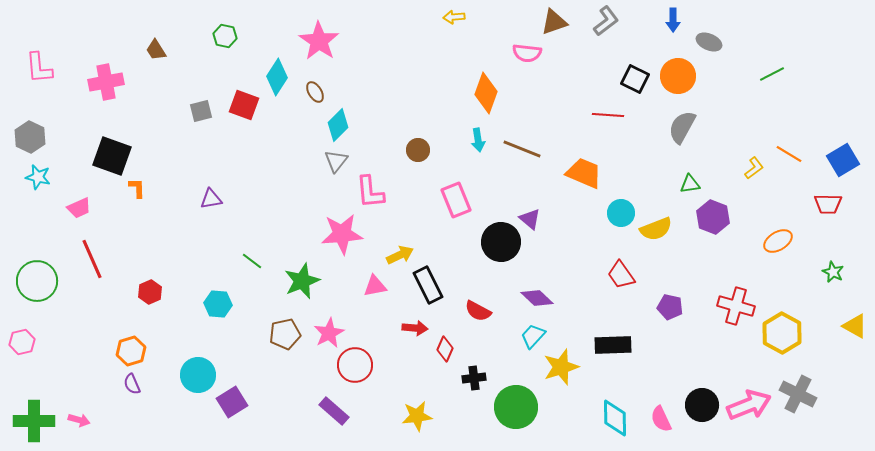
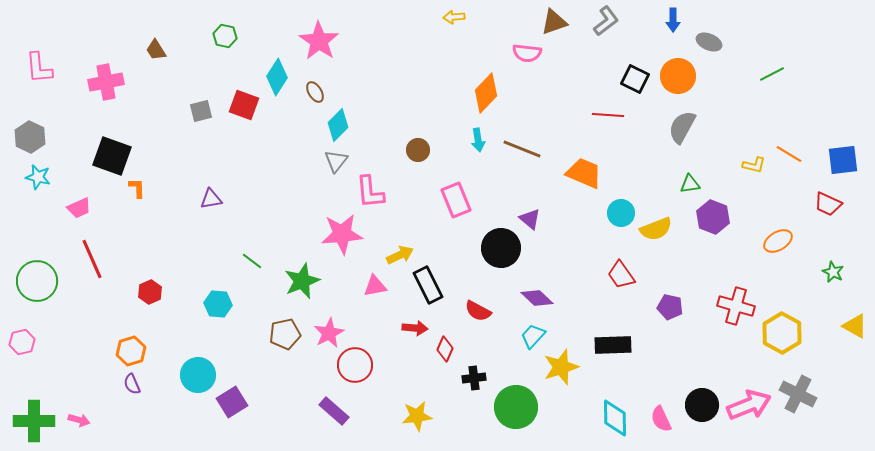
orange diamond at (486, 93): rotated 24 degrees clockwise
blue square at (843, 160): rotated 24 degrees clockwise
yellow L-shape at (754, 168): moved 3 px up; rotated 50 degrees clockwise
red trapezoid at (828, 204): rotated 24 degrees clockwise
black circle at (501, 242): moved 6 px down
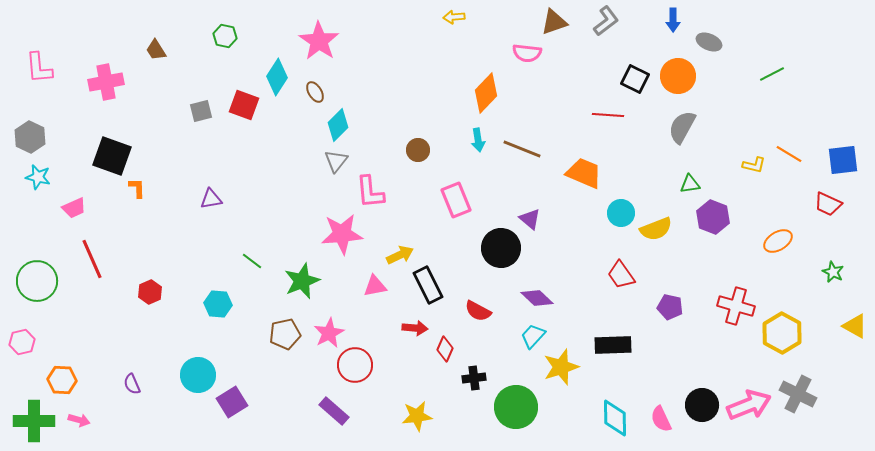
pink trapezoid at (79, 208): moved 5 px left
orange hexagon at (131, 351): moved 69 px left, 29 px down; rotated 20 degrees clockwise
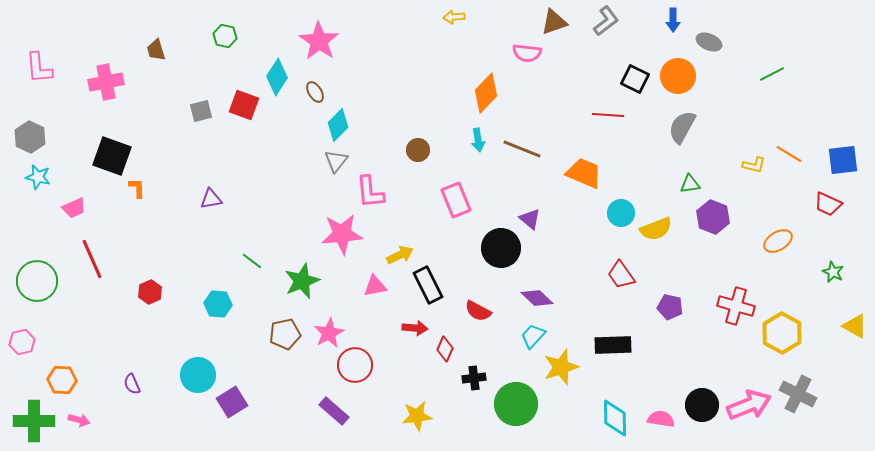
brown trapezoid at (156, 50): rotated 15 degrees clockwise
green circle at (516, 407): moved 3 px up
pink semicircle at (661, 419): rotated 124 degrees clockwise
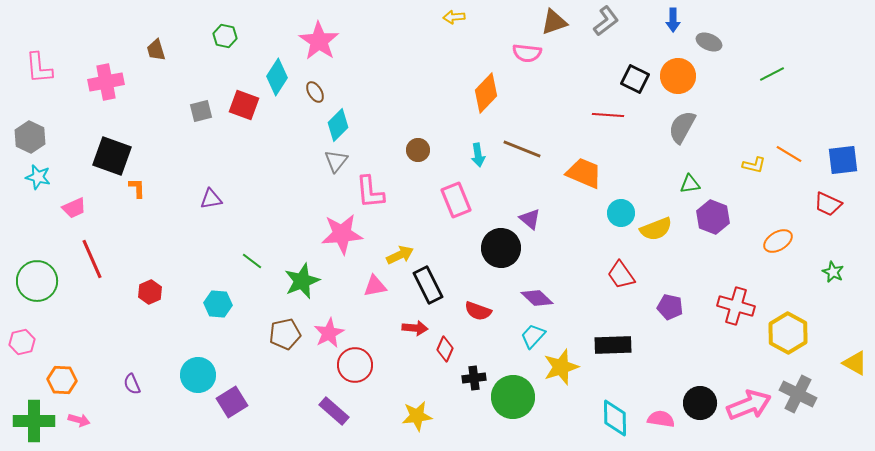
cyan arrow at (478, 140): moved 15 px down
red semicircle at (478, 311): rotated 8 degrees counterclockwise
yellow triangle at (855, 326): moved 37 px down
yellow hexagon at (782, 333): moved 6 px right
green circle at (516, 404): moved 3 px left, 7 px up
black circle at (702, 405): moved 2 px left, 2 px up
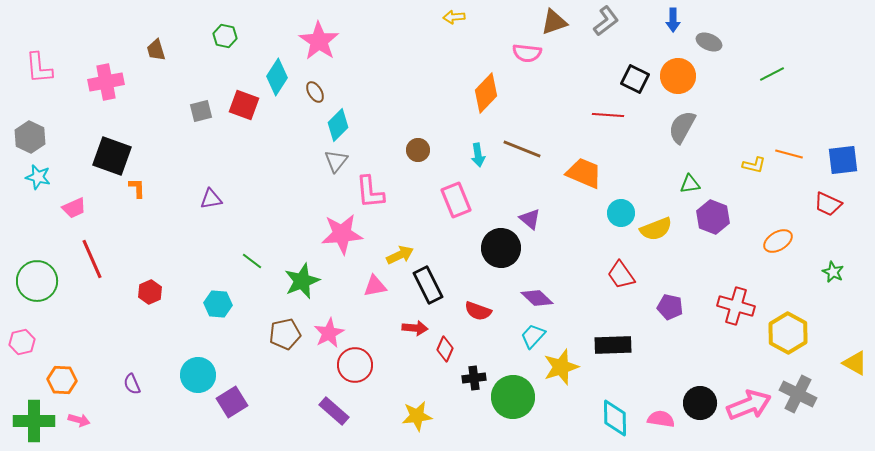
orange line at (789, 154): rotated 16 degrees counterclockwise
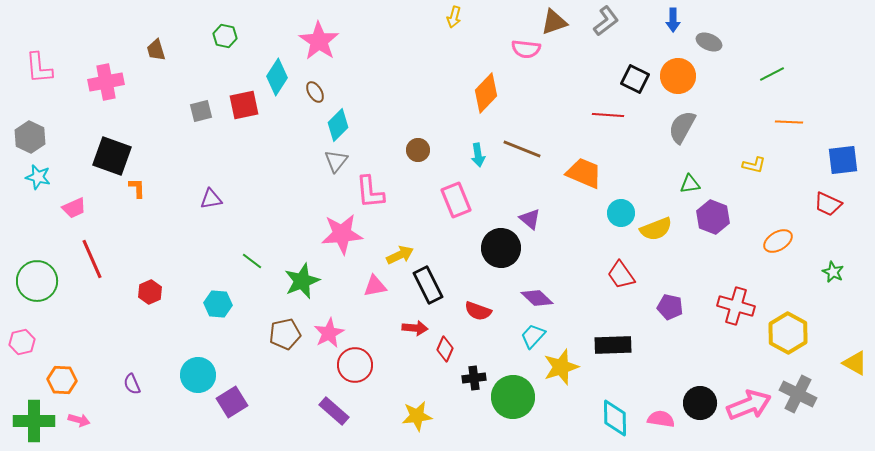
yellow arrow at (454, 17): rotated 70 degrees counterclockwise
pink semicircle at (527, 53): moved 1 px left, 4 px up
red square at (244, 105): rotated 32 degrees counterclockwise
orange line at (789, 154): moved 32 px up; rotated 12 degrees counterclockwise
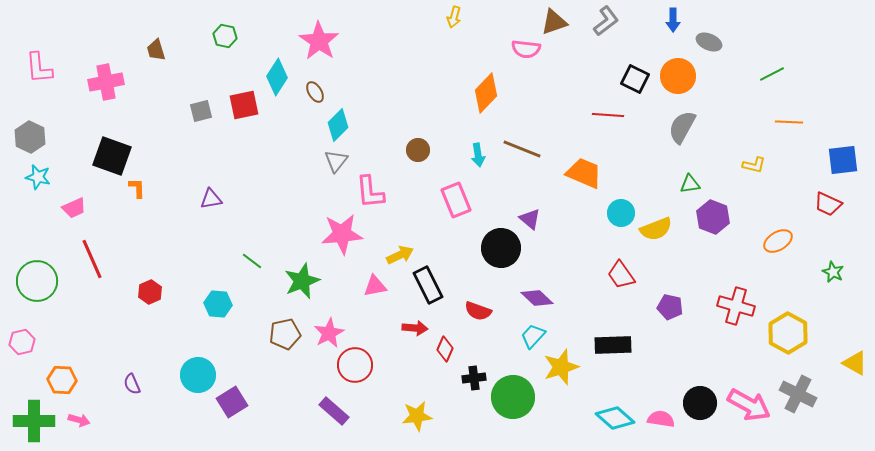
pink arrow at (749, 405): rotated 51 degrees clockwise
cyan diamond at (615, 418): rotated 48 degrees counterclockwise
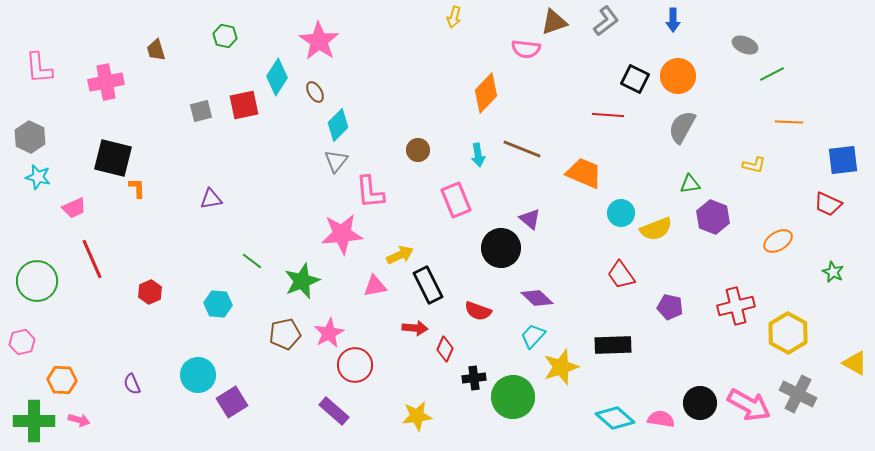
gray ellipse at (709, 42): moved 36 px right, 3 px down
black square at (112, 156): moved 1 px right, 2 px down; rotated 6 degrees counterclockwise
red cross at (736, 306): rotated 30 degrees counterclockwise
